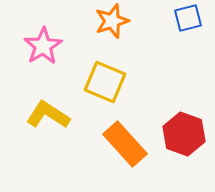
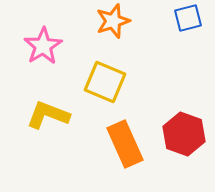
orange star: moved 1 px right
yellow L-shape: rotated 12 degrees counterclockwise
orange rectangle: rotated 18 degrees clockwise
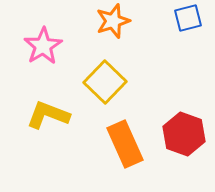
yellow square: rotated 21 degrees clockwise
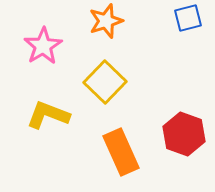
orange star: moved 7 px left
orange rectangle: moved 4 px left, 8 px down
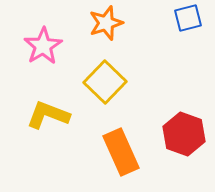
orange star: moved 2 px down
